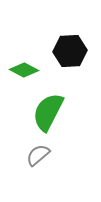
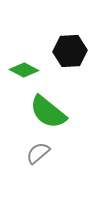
green semicircle: rotated 78 degrees counterclockwise
gray semicircle: moved 2 px up
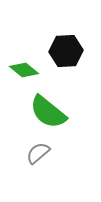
black hexagon: moved 4 px left
green diamond: rotated 12 degrees clockwise
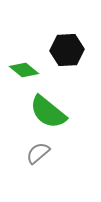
black hexagon: moved 1 px right, 1 px up
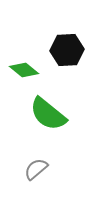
green semicircle: moved 2 px down
gray semicircle: moved 2 px left, 16 px down
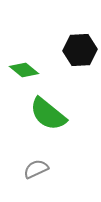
black hexagon: moved 13 px right
gray semicircle: rotated 15 degrees clockwise
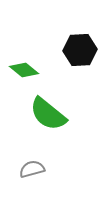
gray semicircle: moved 4 px left; rotated 10 degrees clockwise
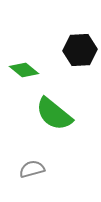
green semicircle: moved 6 px right
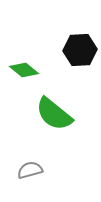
gray semicircle: moved 2 px left, 1 px down
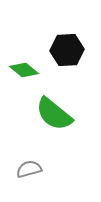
black hexagon: moved 13 px left
gray semicircle: moved 1 px left, 1 px up
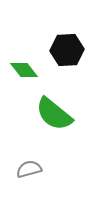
green diamond: rotated 12 degrees clockwise
